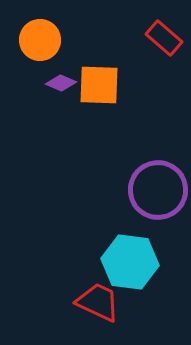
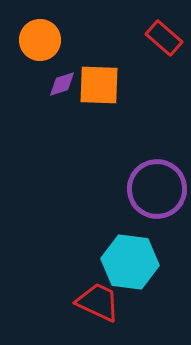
purple diamond: moved 1 px right, 1 px down; rotated 40 degrees counterclockwise
purple circle: moved 1 px left, 1 px up
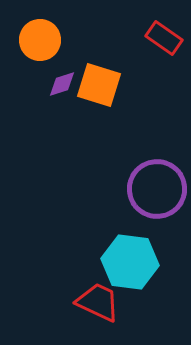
red rectangle: rotated 6 degrees counterclockwise
orange square: rotated 15 degrees clockwise
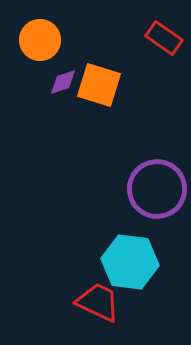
purple diamond: moved 1 px right, 2 px up
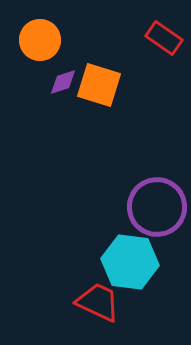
purple circle: moved 18 px down
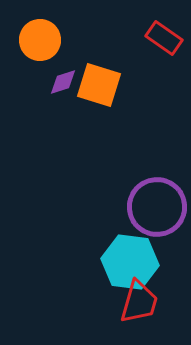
red trapezoid: moved 41 px right; rotated 81 degrees clockwise
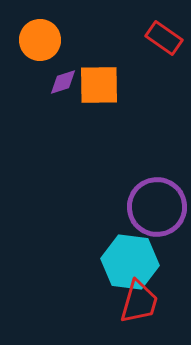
orange square: rotated 18 degrees counterclockwise
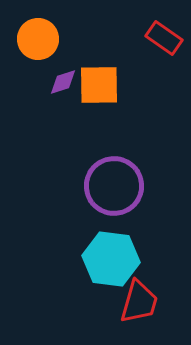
orange circle: moved 2 px left, 1 px up
purple circle: moved 43 px left, 21 px up
cyan hexagon: moved 19 px left, 3 px up
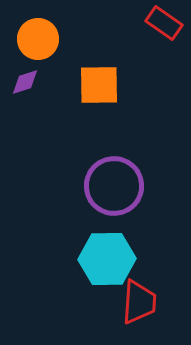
red rectangle: moved 15 px up
purple diamond: moved 38 px left
cyan hexagon: moved 4 px left; rotated 8 degrees counterclockwise
red trapezoid: rotated 12 degrees counterclockwise
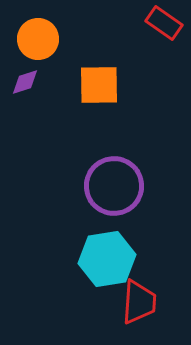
cyan hexagon: rotated 8 degrees counterclockwise
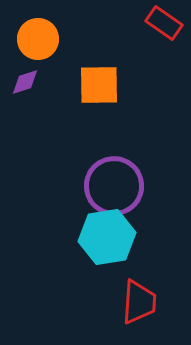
cyan hexagon: moved 22 px up
